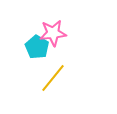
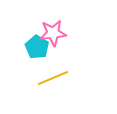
yellow line: rotated 28 degrees clockwise
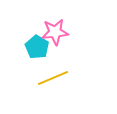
pink star: moved 2 px right, 1 px up
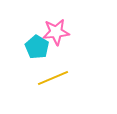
pink star: moved 1 px right
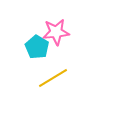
yellow line: rotated 8 degrees counterclockwise
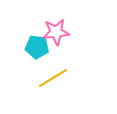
cyan pentagon: rotated 25 degrees counterclockwise
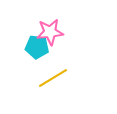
pink star: moved 6 px left
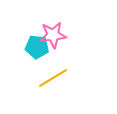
pink star: moved 3 px right, 3 px down
